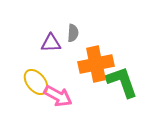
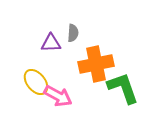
green L-shape: moved 1 px right, 6 px down
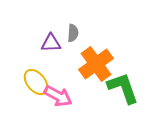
orange cross: rotated 24 degrees counterclockwise
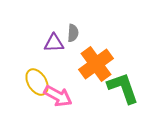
purple triangle: moved 3 px right
yellow ellipse: moved 1 px right; rotated 8 degrees clockwise
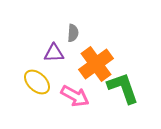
purple triangle: moved 10 px down
yellow ellipse: rotated 16 degrees counterclockwise
pink arrow: moved 17 px right
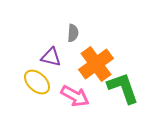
purple triangle: moved 3 px left, 4 px down; rotated 15 degrees clockwise
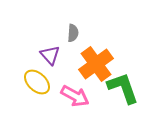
purple triangle: moved 1 px left, 2 px up; rotated 35 degrees clockwise
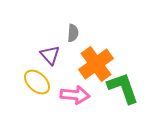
pink arrow: moved 1 px up; rotated 24 degrees counterclockwise
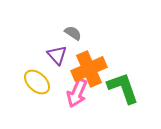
gray semicircle: rotated 60 degrees counterclockwise
purple triangle: moved 7 px right
orange cross: moved 7 px left, 5 px down; rotated 12 degrees clockwise
pink arrow: moved 2 px right, 2 px up; rotated 108 degrees clockwise
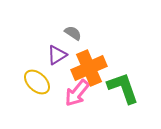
purple triangle: rotated 40 degrees clockwise
orange cross: moved 1 px up
pink arrow: rotated 16 degrees clockwise
